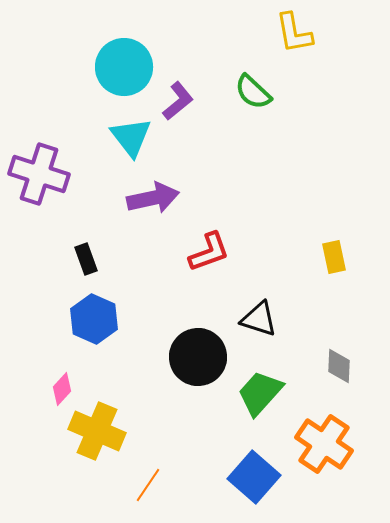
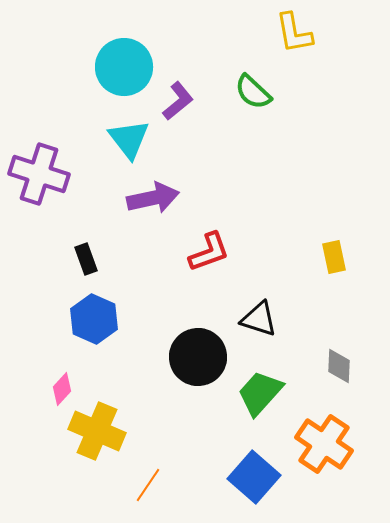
cyan triangle: moved 2 px left, 2 px down
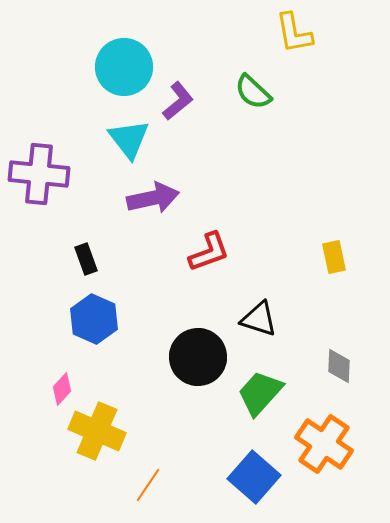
purple cross: rotated 12 degrees counterclockwise
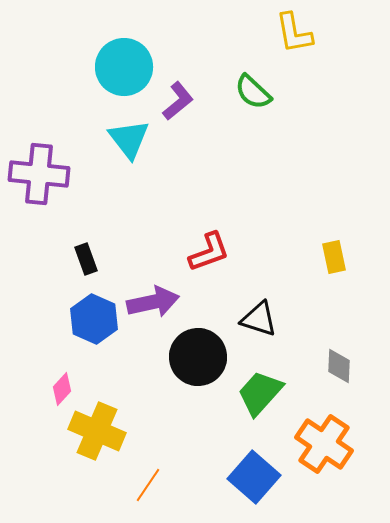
purple arrow: moved 104 px down
